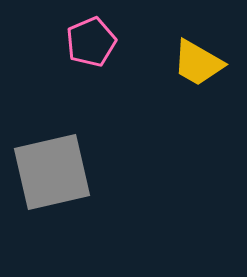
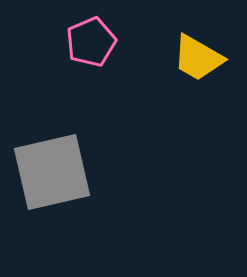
yellow trapezoid: moved 5 px up
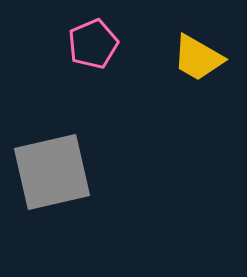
pink pentagon: moved 2 px right, 2 px down
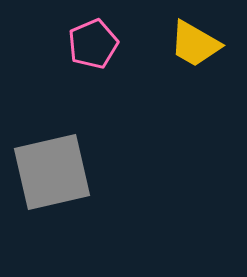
yellow trapezoid: moved 3 px left, 14 px up
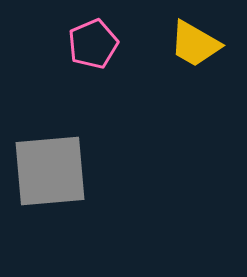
gray square: moved 2 px left, 1 px up; rotated 8 degrees clockwise
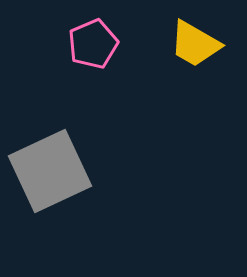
gray square: rotated 20 degrees counterclockwise
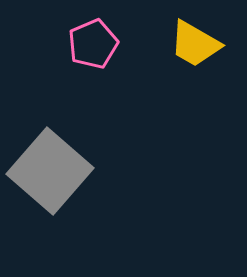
gray square: rotated 24 degrees counterclockwise
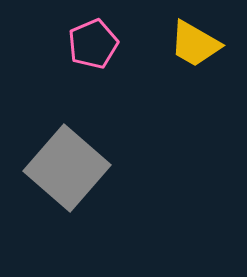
gray square: moved 17 px right, 3 px up
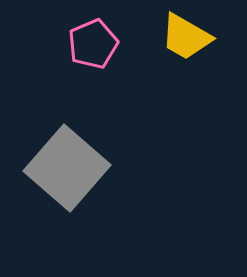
yellow trapezoid: moved 9 px left, 7 px up
